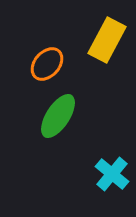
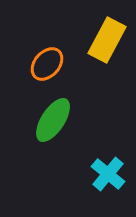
green ellipse: moved 5 px left, 4 px down
cyan cross: moved 4 px left
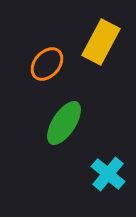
yellow rectangle: moved 6 px left, 2 px down
green ellipse: moved 11 px right, 3 px down
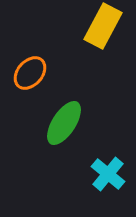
yellow rectangle: moved 2 px right, 16 px up
orange ellipse: moved 17 px left, 9 px down
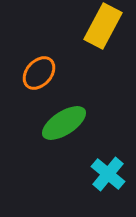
orange ellipse: moved 9 px right
green ellipse: rotated 24 degrees clockwise
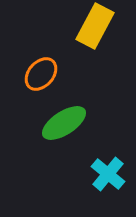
yellow rectangle: moved 8 px left
orange ellipse: moved 2 px right, 1 px down
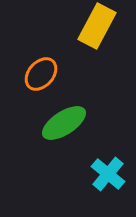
yellow rectangle: moved 2 px right
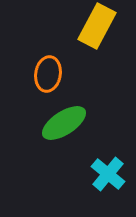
orange ellipse: moved 7 px right; rotated 32 degrees counterclockwise
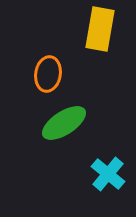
yellow rectangle: moved 3 px right, 3 px down; rotated 18 degrees counterclockwise
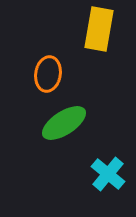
yellow rectangle: moved 1 px left
